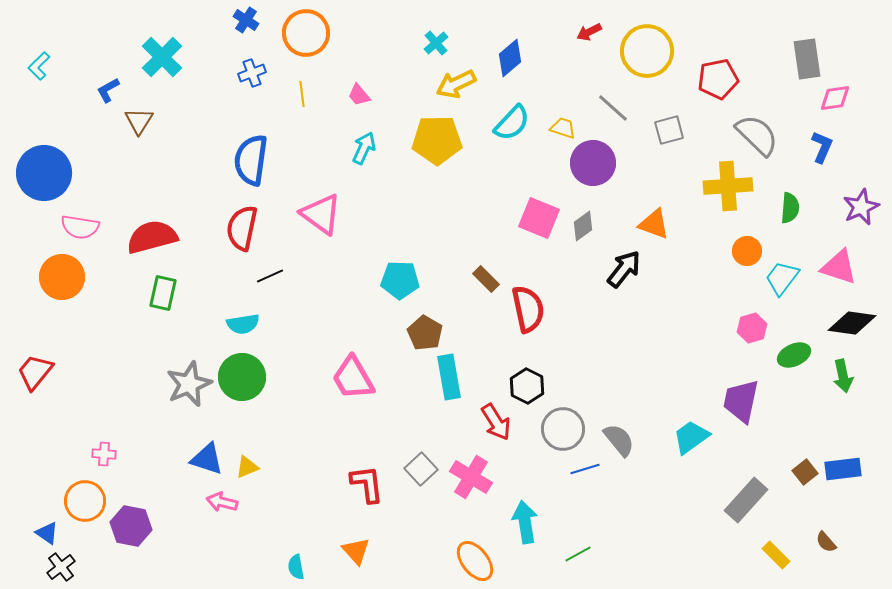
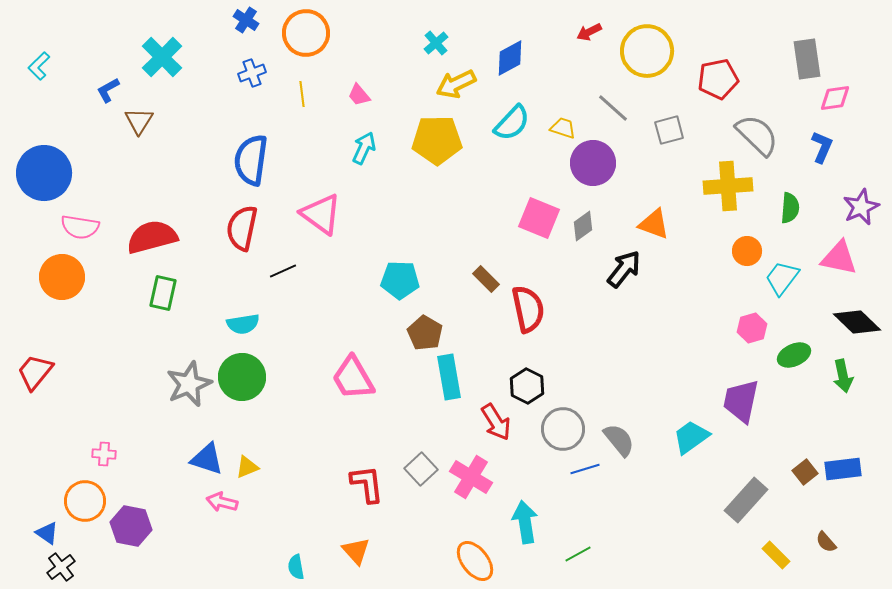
blue diamond at (510, 58): rotated 12 degrees clockwise
pink triangle at (839, 267): moved 9 px up; rotated 6 degrees counterclockwise
black line at (270, 276): moved 13 px right, 5 px up
black diamond at (852, 323): moved 5 px right, 1 px up; rotated 36 degrees clockwise
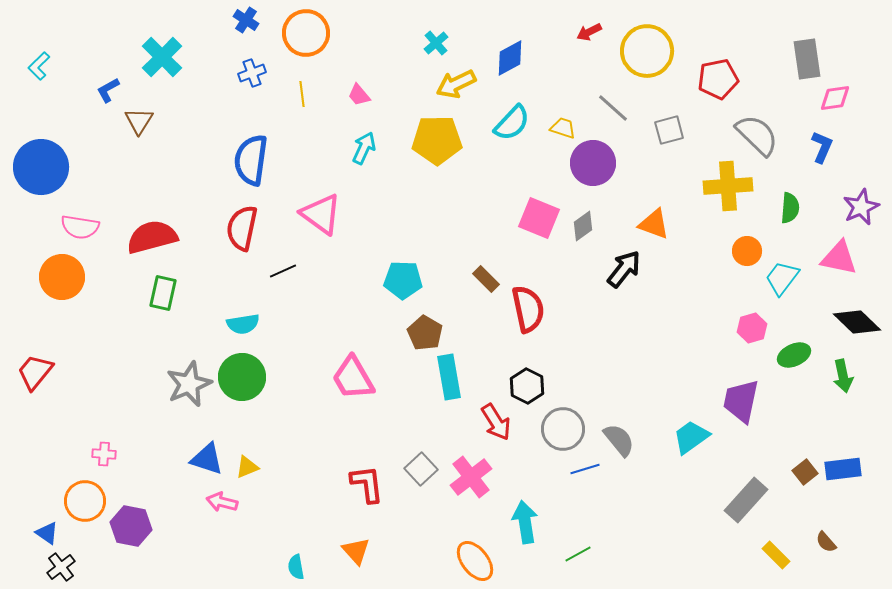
blue circle at (44, 173): moved 3 px left, 6 px up
cyan pentagon at (400, 280): moved 3 px right
pink cross at (471, 477): rotated 21 degrees clockwise
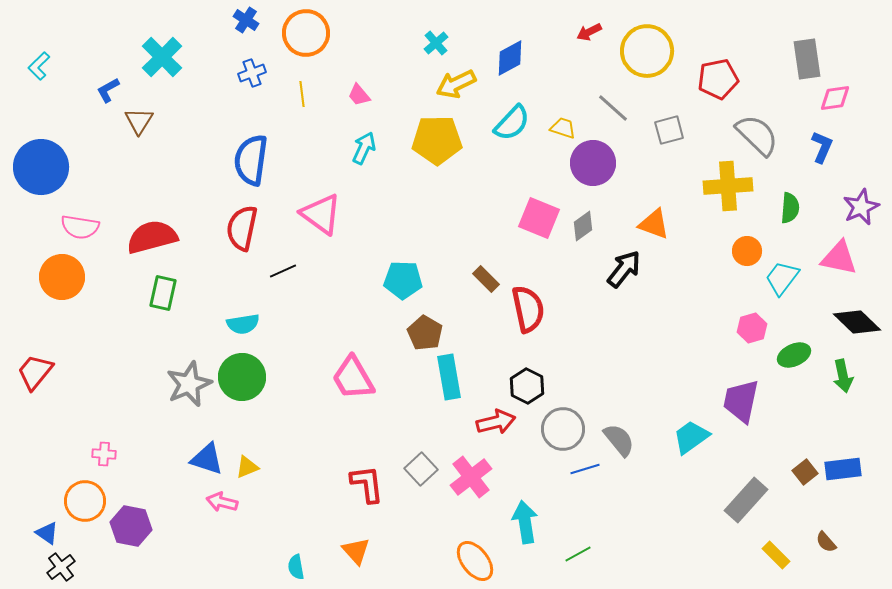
red arrow at (496, 422): rotated 72 degrees counterclockwise
